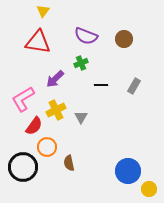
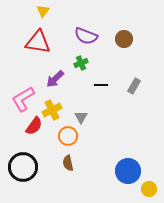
yellow cross: moved 4 px left
orange circle: moved 21 px right, 11 px up
brown semicircle: moved 1 px left
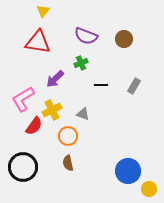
gray triangle: moved 2 px right, 3 px up; rotated 40 degrees counterclockwise
